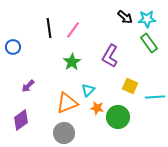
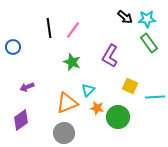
green star: rotated 18 degrees counterclockwise
purple arrow: moved 1 px left, 1 px down; rotated 24 degrees clockwise
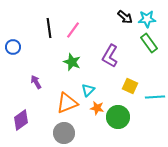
purple arrow: moved 9 px right, 5 px up; rotated 80 degrees clockwise
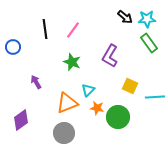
black line: moved 4 px left, 1 px down
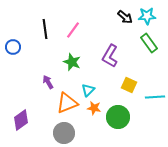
cyan star: moved 3 px up
purple arrow: moved 12 px right
yellow square: moved 1 px left, 1 px up
orange star: moved 3 px left
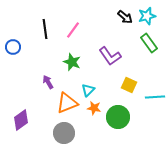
cyan star: rotated 12 degrees counterclockwise
purple L-shape: rotated 65 degrees counterclockwise
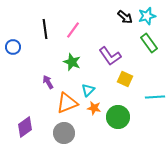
yellow square: moved 4 px left, 6 px up
purple diamond: moved 4 px right, 7 px down
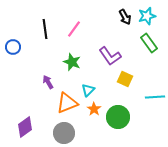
black arrow: rotated 21 degrees clockwise
pink line: moved 1 px right, 1 px up
orange star: moved 1 px down; rotated 24 degrees clockwise
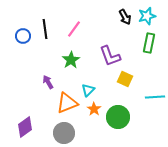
green rectangle: rotated 48 degrees clockwise
blue circle: moved 10 px right, 11 px up
purple L-shape: rotated 15 degrees clockwise
green star: moved 1 px left, 2 px up; rotated 18 degrees clockwise
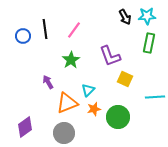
cyan star: rotated 12 degrees clockwise
pink line: moved 1 px down
orange star: rotated 24 degrees clockwise
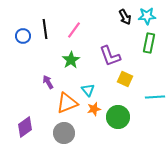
cyan triangle: rotated 24 degrees counterclockwise
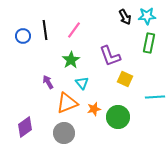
black line: moved 1 px down
cyan triangle: moved 6 px left, 7 px up
